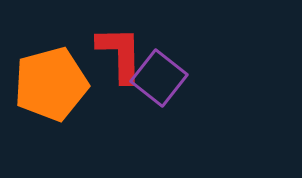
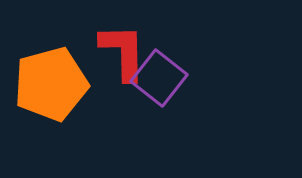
red L-shape: moved 3 px right, 2 px up
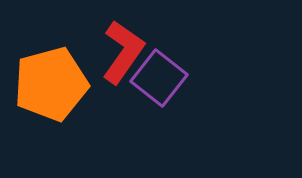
red L-shape: rotated 36 degrees clockwise
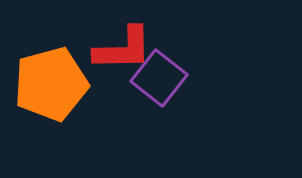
red L-shape: moved 3 px up; rotated 54 degrees clockwise
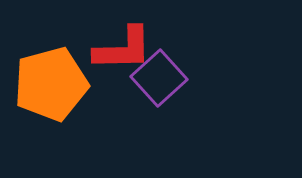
purple square: rotated 10 degrees clockwise
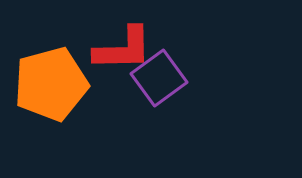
purple square: rotated 6 degrees clockwise
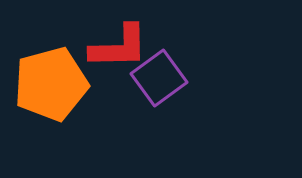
red L-shape: moved 4 px left, 2 px up
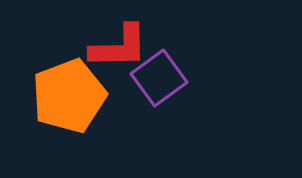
orange pentagon: moved 18 px right, 12 px down; rotated 6 degrees counterclockwise
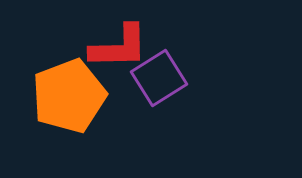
purple square: rotated 4 degrees clockwise
